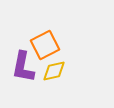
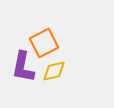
orange square: moved 1 px left, 2 px up
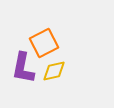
purple L-shape: moved 1 px down
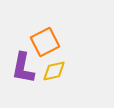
orange square: moved 1 px right, 1 px up
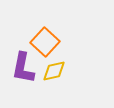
orange square: rotated 20 degrees counterclockwise
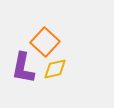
yellow diamond: moved 1 px right, 2 px up
